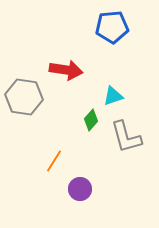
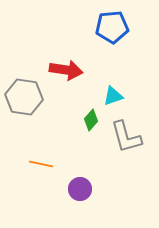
orange line: moved 13 px left, 3 px down; rotated 70 degrees clockwise
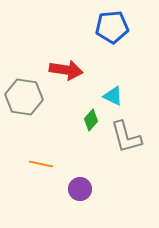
cyan triangle: rotated 45 degrees clockwise
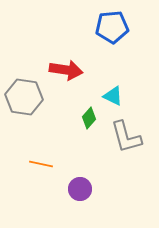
green diamond: moved 2 px left, 2 px up
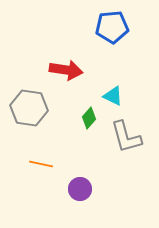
gray hexagon: moved 5 px right, 11 px down
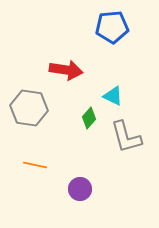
orange line: moved 6 px left, 1 px down
